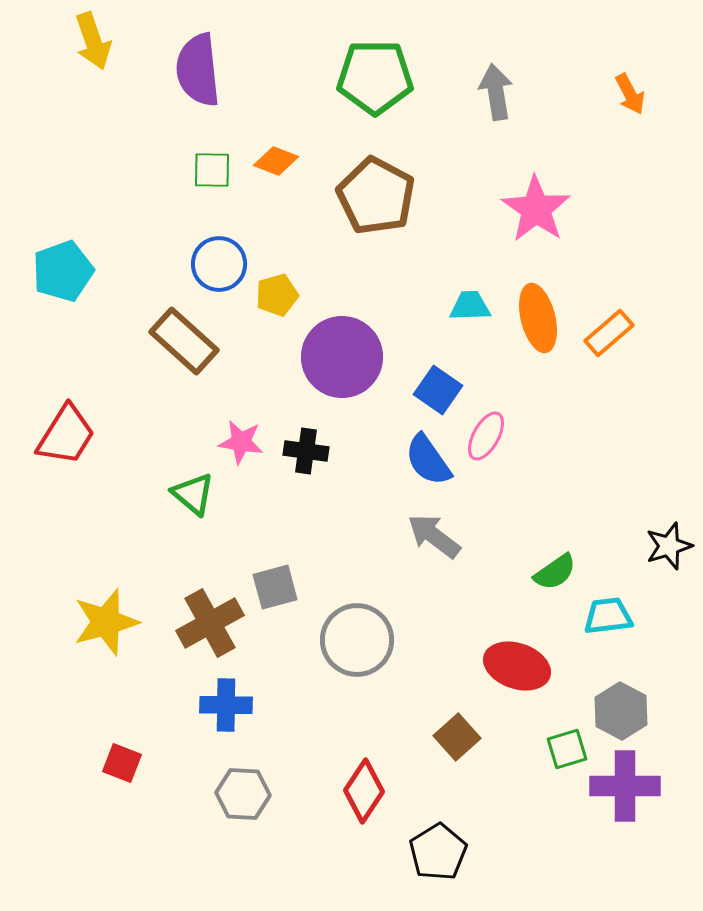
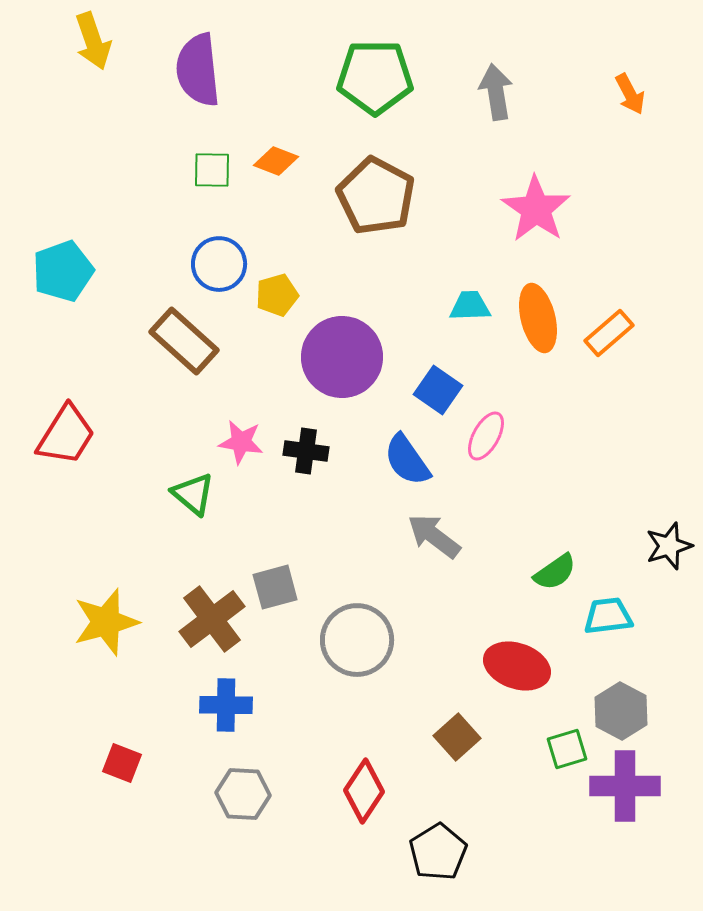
blue semicircle at (428, 460): moved 21 px left
brown cross at (210, 623): moved 2 px right, 4 px up; rotated 8 degrees counterclockwise
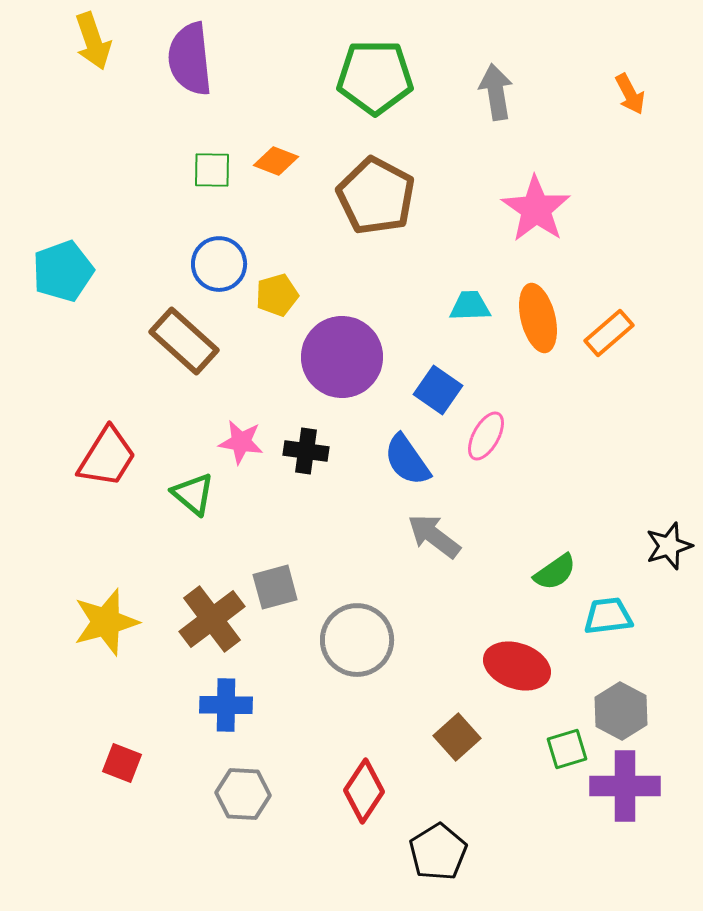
purple semicircle at (198, 70): moved 8 px left, 11 px up
red trapezoid at (66, 435): moved 41 px right, 22 px down
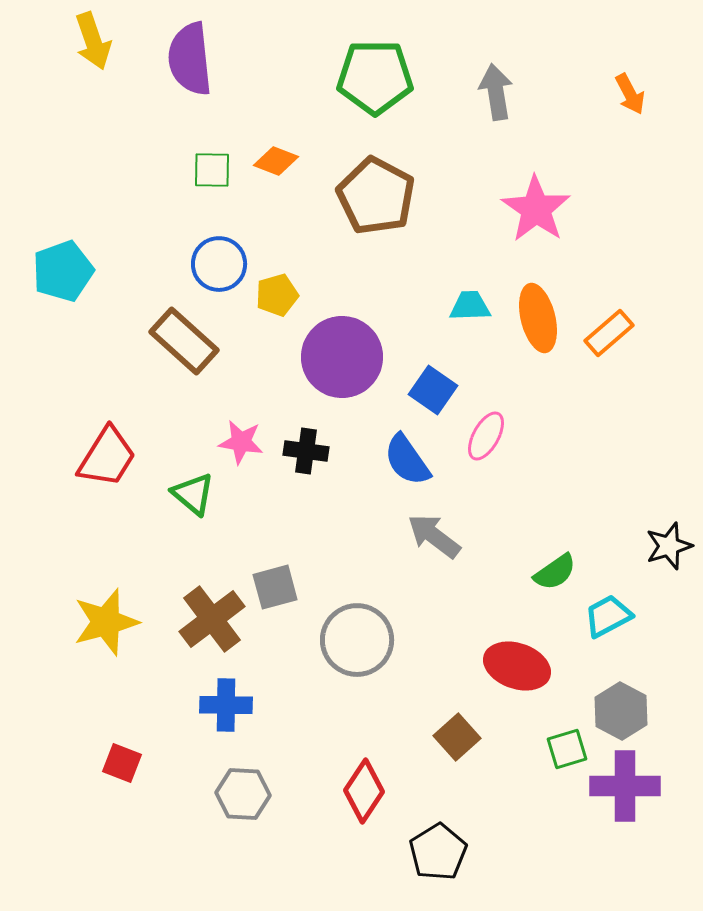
blue square at (438, 390): moved 5 px left
cyan trapezoid at (608, 616): rotated 21 degrees counterclockwise
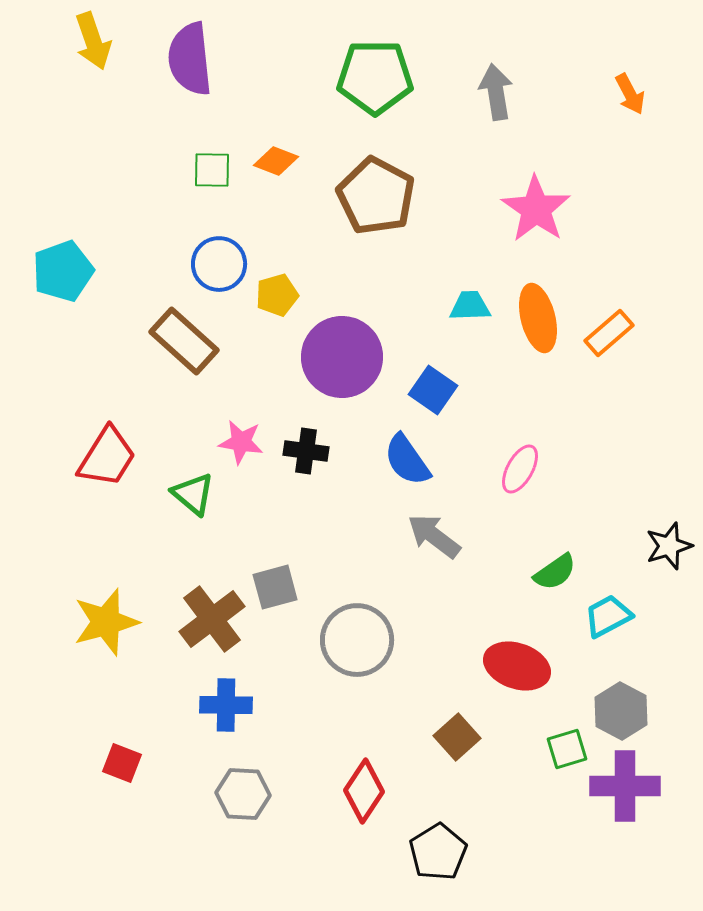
pink ellipse at (486, 436): moved 34 px right, 33 px down
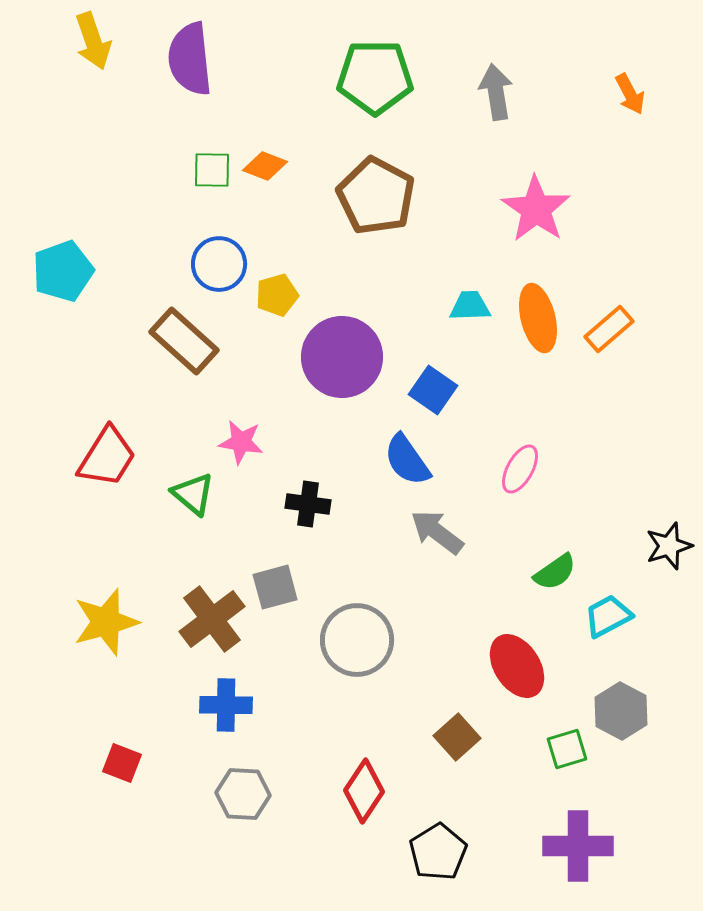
orange diamond at (276, 161): moved 11 px left, 5 px down
orange rectangle at (609, 333): moved 4 px up
black cross at (306, 451): moved 2 px right, 53 px down
gray arrow at (434, 536): moved 3 px right, 4 px up
red ellipse at (517, 666): rotated 38 degrees clockwise
purple cross at (625, 786): moved 47 px left, 60 px down
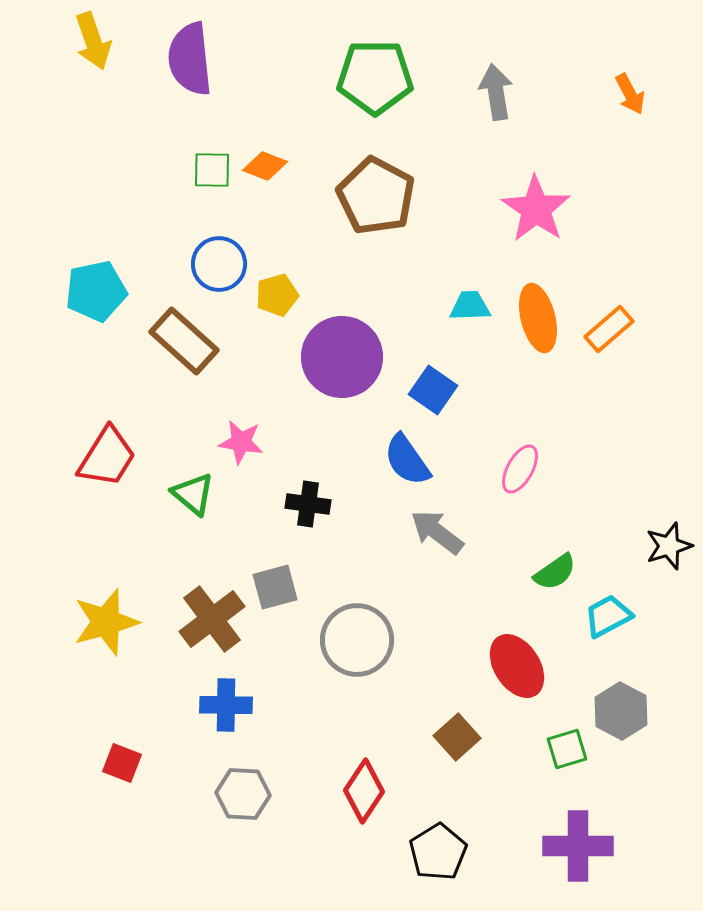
cyan pentagon at (63, 271): moved 33 px right, 20 px down; rotated 8 degrees clockwise
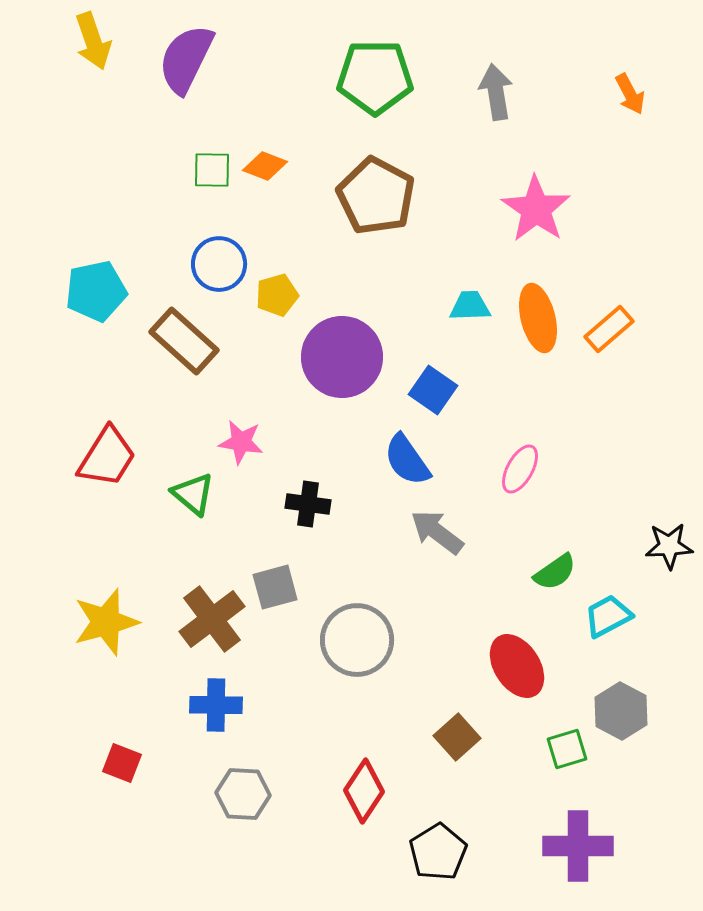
purple semicircle at (190, 59): moved 4 px left; rotated 32 degrees clockwise
black star at (669, 546): rotated 15 degrees clockwise
blue cross at (226, 705): moved 10 px left
